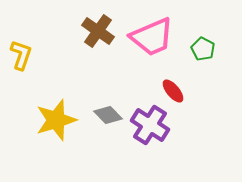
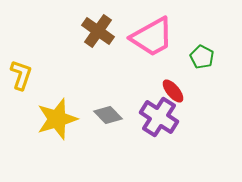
pink trapezoid: rotated 6 degrees counterclockwise
green pentagon: moved 1 px left, 8 px down
yellow L-shape: moved 20 px down
yellow star: moved 1 px right, 1 px up
purple cross: moved 9 px right, 8 px up
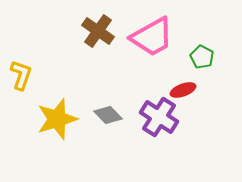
red ellipse: moved 10 px right, 1 px up; rotated 70 degrees counterclockwise
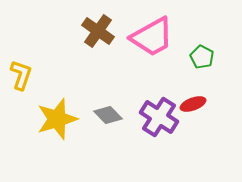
red ellipse: moved 10 px right, 14 px down
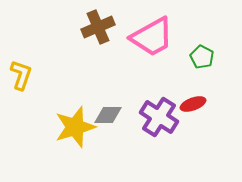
brown cross: moved 4 px up; rotated 32 degrees clockwise
gray diamond: rotated 44 degrees counterclockwise
yellow star: moved 18 px right, 8 px down
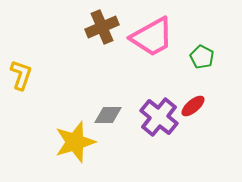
brown cross: moved 4 px right
red ellipse: moved 2 px down; rotated 20 degrees counterclockwise
purple cross: rotated 6 degrees clockwise
yellow star: moved 15 px down
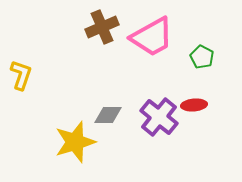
red ellipse: moved 1 px right, 1 px up; rotated 35 degrees clockwise
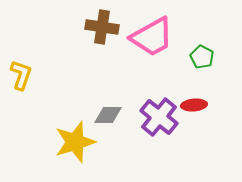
brown cross: rotated 32 degrees clockwise
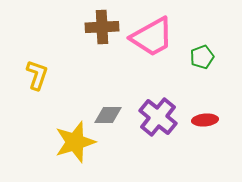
brown cross: rotated 12 degrees counterclockwise
green pentagon: rotated 25 degrees clockwise
yellow L-shape: moved 16 px right
red ellipse: moved 11 px right, 15 px down
purple cross: moved 1 px left
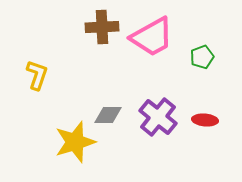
red ellipse: rotated 10 degrees clockwise
